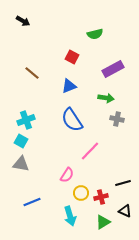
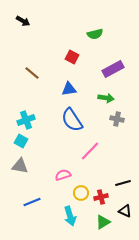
blue triangle: moved 3 px down; rotated 14 degrees clockwise
gray triangle: moved 1 px left, 2 px down
pink semicircle: moved 4 px left; rotated 140 degrees counterclockwise
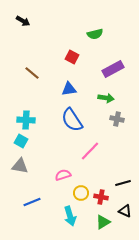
cyan cross: rotated 24 degrees clockwise
red cross: rotated 24 degrees clockwise
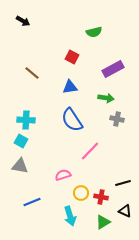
green semicircle: moved 1 px left, 2 px up
blue triangle: moved 1 px right, 2 px up
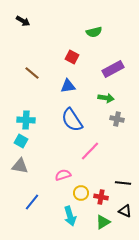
blue triangle: moved 2 px left, 1 px up
black line: rotated 21 degrees clockwise
blue line: rotated 30 degrees counterclockwise
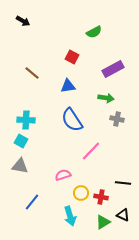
green semicircle: rotated 14 degrees counterclockwise
pink line: moved 1 px right
black triangle: moved 2 px left, 4 px down
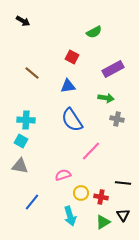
black triangle: rotated 32 degrees clockwise
